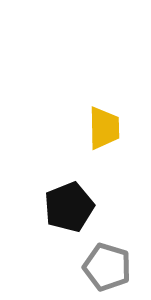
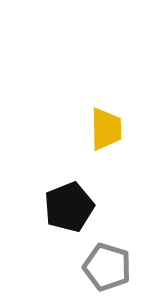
yellow trapezoid: moved 2 px right, 1 px down
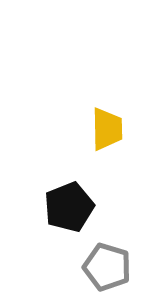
yellow trapezoid: moved 1 px right
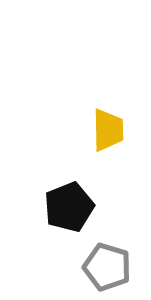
yellow trapezoid: moved 1 px right, 1 px down
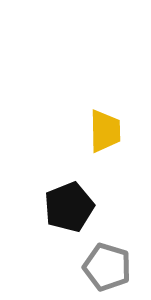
yellow trapezoid: moved 3 px left, 1 px down
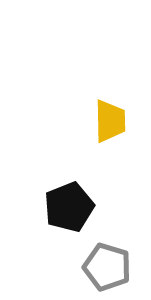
yellow trapezoid: moved 5 px right, 10 px up
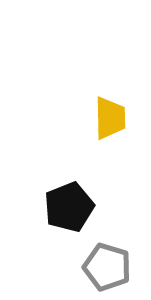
yellow trapezoid: moved 3 px up
